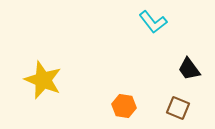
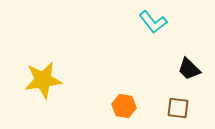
black trapezoid: rotated 10 degrees counterclockwise
yellow star: rotated 30 degrees counterclockwise
brown square: rotated 15 degrees counterclockwise
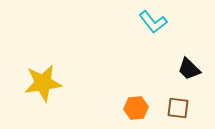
yellow star: moved 3 px down
orange hexagon: moved 12 px right, 2 px down; rotated 15 degrees counterclockwise
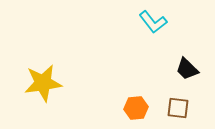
black trapezoid: moved 2 px left
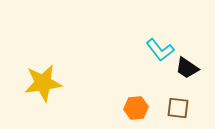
cyan L-shape: moved 7 px right, 28 px down
black trapezoid: moved 1 px up; rotated 10 degrees counterclockwise
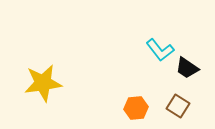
brown square: moved 2 px up; rotated 25 degrees clockwise
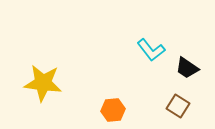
cyan L-shape: moved 9 px left
yellow star: rotated 15 degrees clockwise
orange hexagon: moved 23 px left, 2 px down
